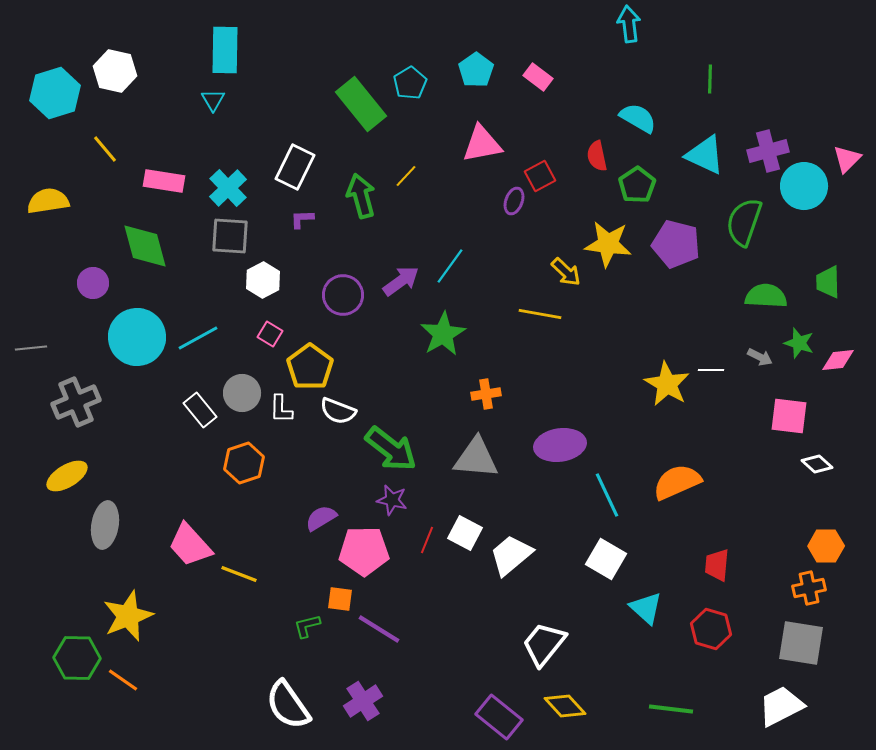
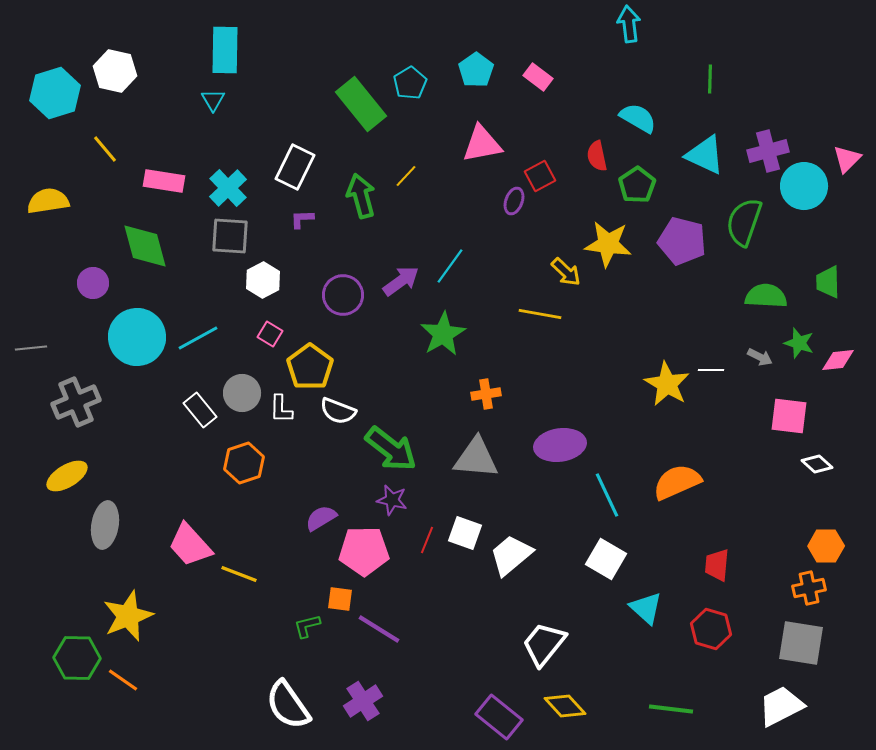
purple pentagon at (676, 244): moved 6 px right, 3 px up
white square at (465, 533): rotated 8 degrees counterclockwise
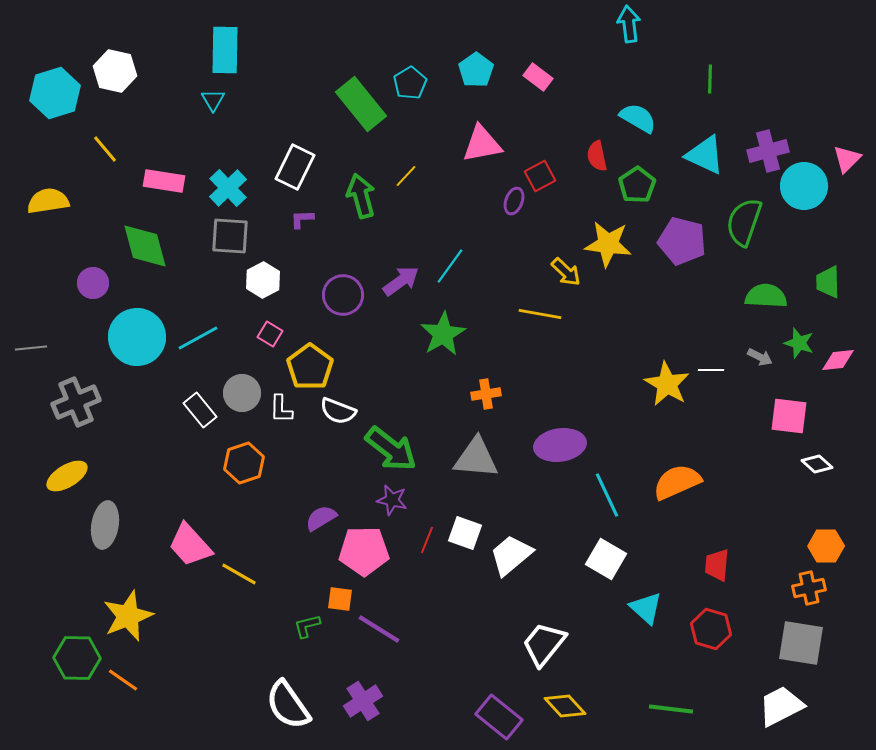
yellow line at (239, 574): rotated 9 degrees clockwise
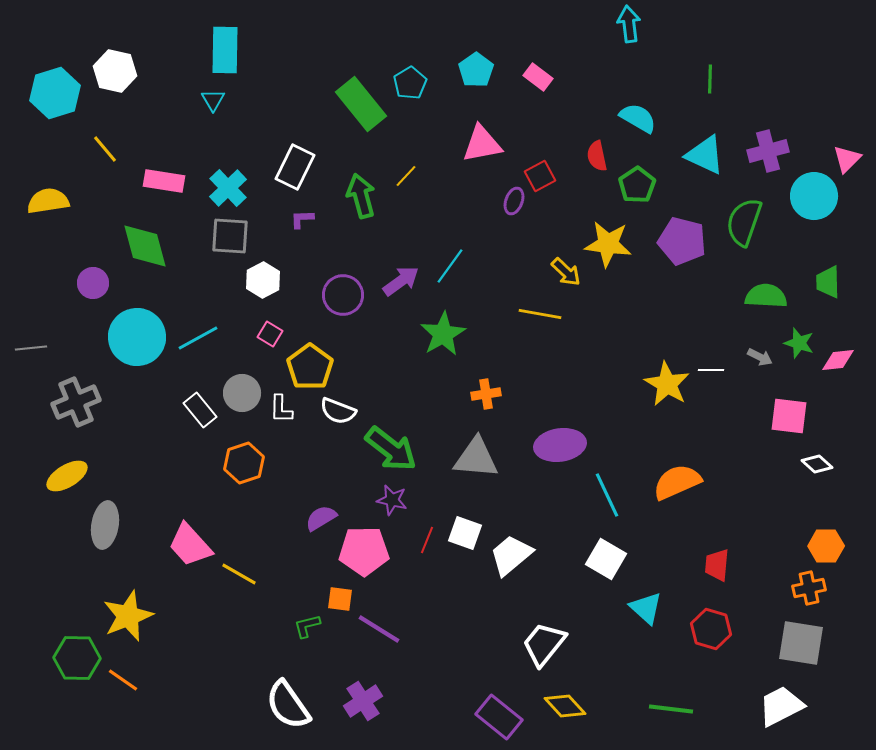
cyan circle at (804, 186): moved 10 px right, 10 px down
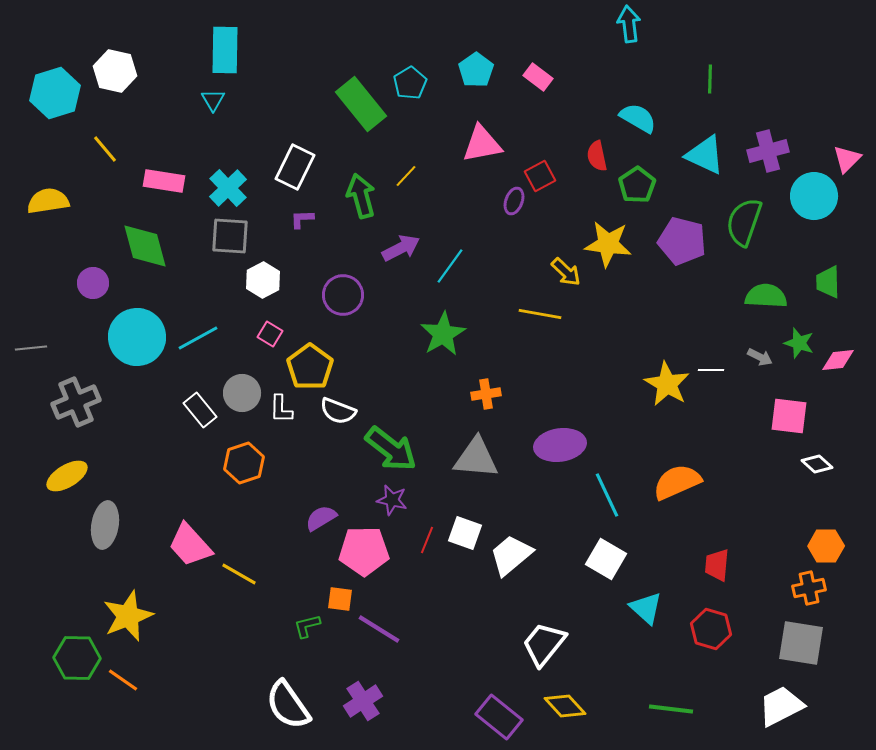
purple arrow at (401, 281): moved 33 px up; rotated 9 degrees clockwise
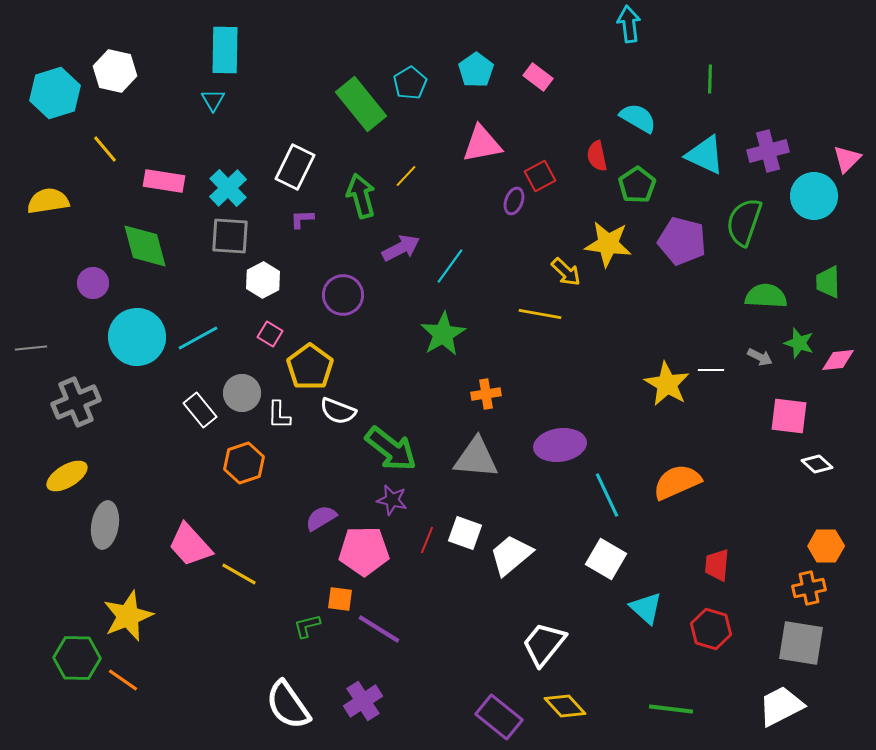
white L-shape at (281, 409): moved 2 px left, 6 px down
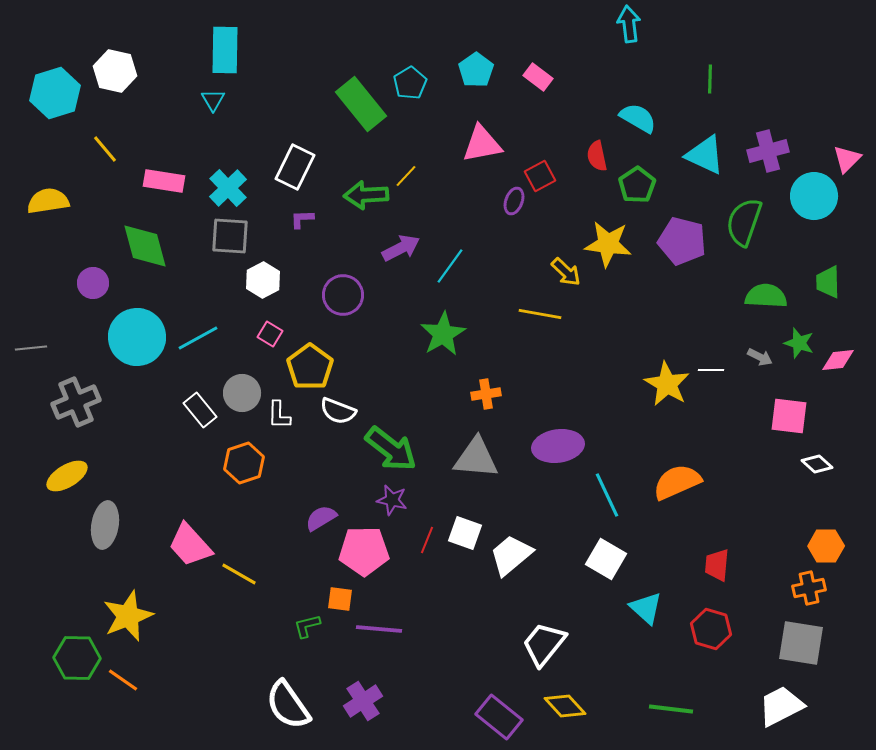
green arrow at (361, 196): moved 5 px right, 1 px up; rotated 78 degrees counterclockwise
purple ellipse at (560, 445): moved 2 px left, 1 px down
purple line at (379, 629): rotated 27 degrees counterclockwise
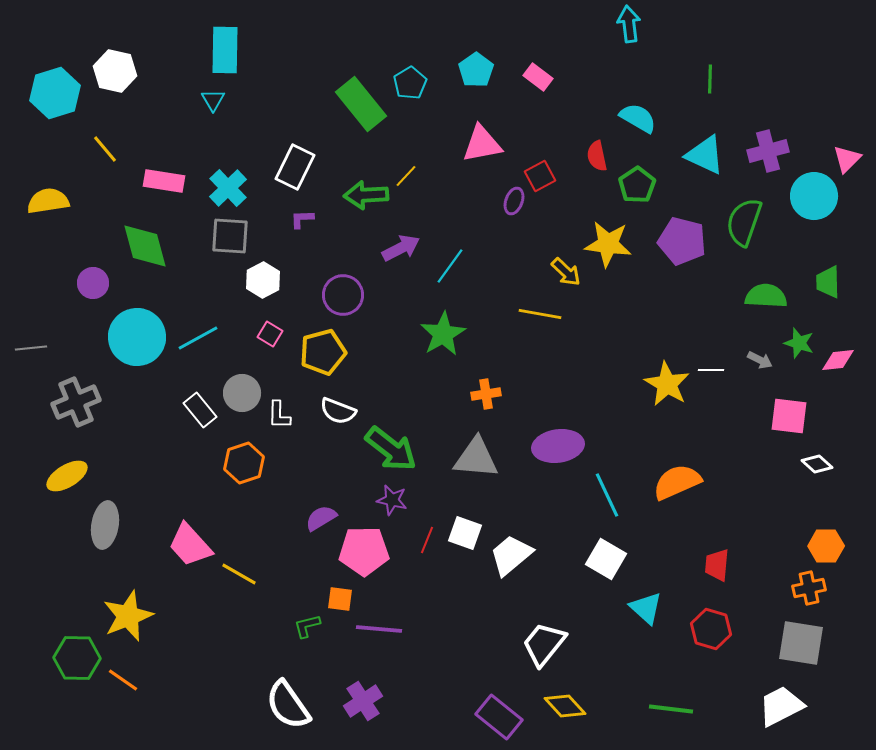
gray arrow at (760, 357): moved 3 px down
yellow pentagon at (310, 367): moved 13 px right, 15 px up; rotated 21 degrees clockwise
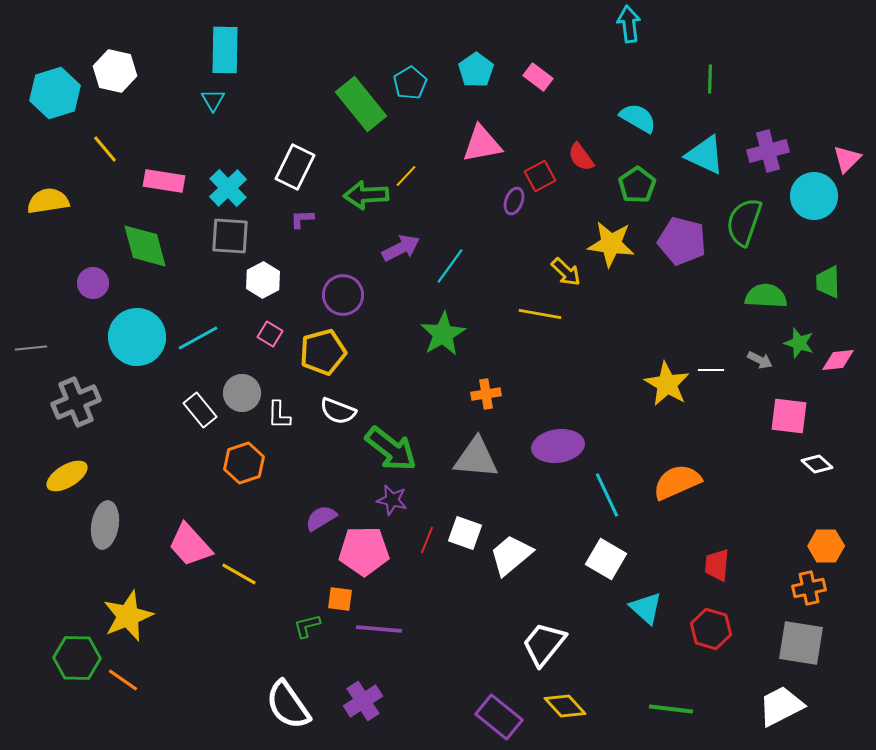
red semicircle at (597, 156): moved 16 px left, 1 px down; rotated 24 degrees counterclockwise
yellow star at (608, 244): moved 3 px right
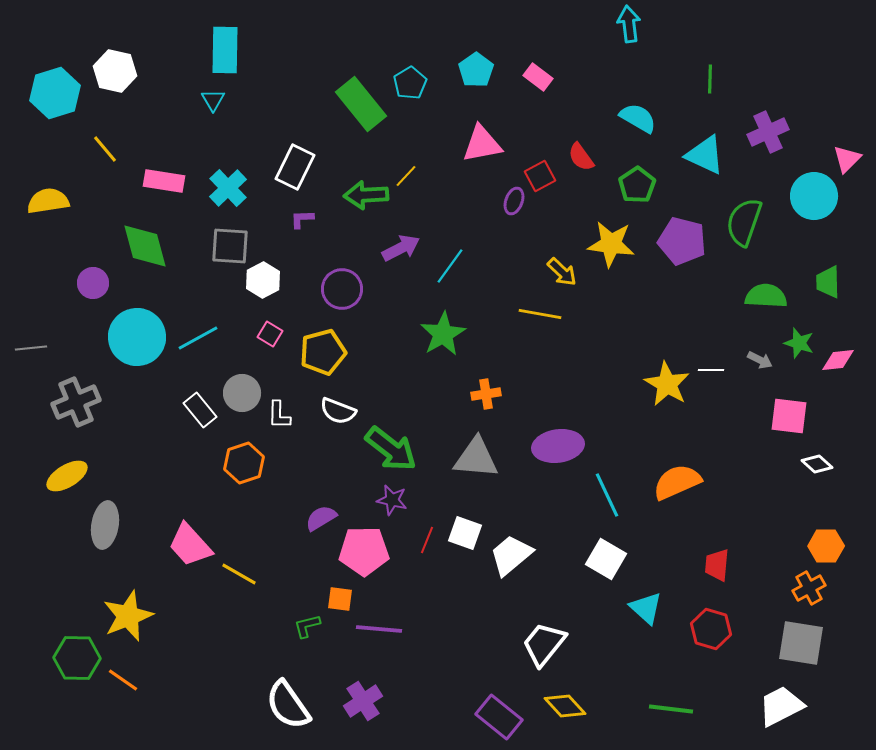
purple cross at (768, 151): moved 19 px up; rotated 9 degrees counterclockwise
gray square at (230, 236): moved 10 px down
yellow arrow at (566, 272): moved 4 px left
purple circle at (343, 295): moved 1 px left, 6 px up
orange cross at (809, 588): rotated 16 degrees counterclockwise
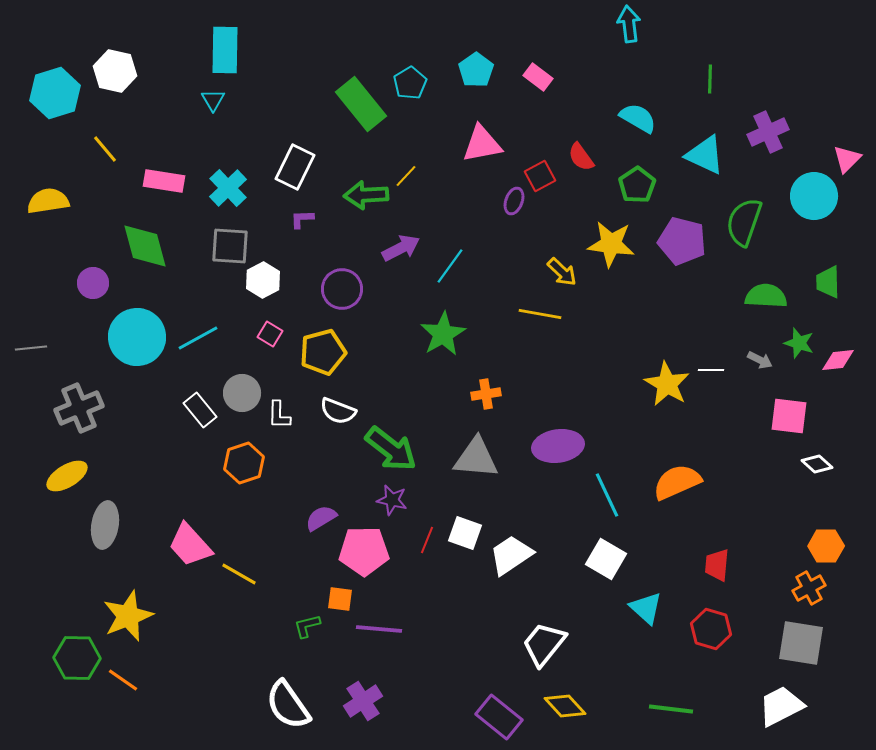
gray cross at (76, 402): moved 3 px right, 6 px down
white trapezoid at (511, 555): rotated 6 degrees clockwise
